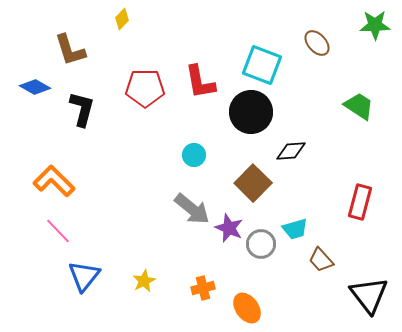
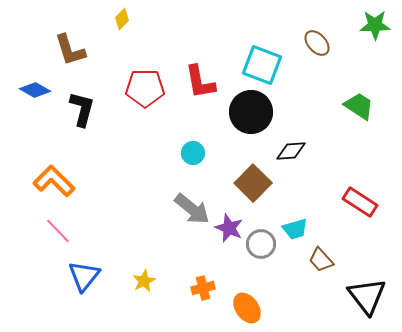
blue diamond: moved 3 px down
cyan circle: moved 1 px left, 2 px up
red rectangle: rotated 72 degrees counterclockwise
black triangle: moved 2 px left, 1 px down
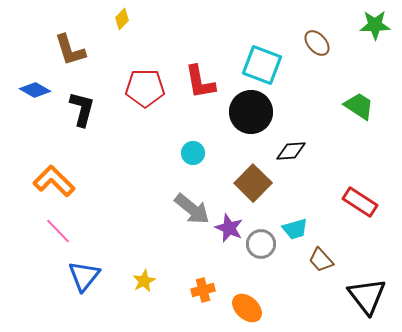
orange cross: moved 2 px down
orange ellipse: rotated 12 degrees counterclockwise
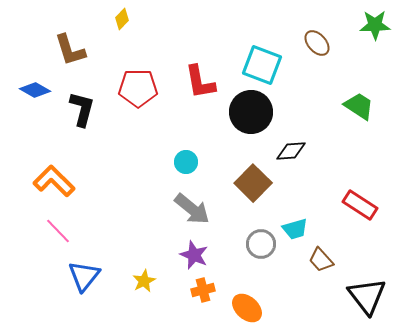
red pentagon: moved 7 px left
cyan circle: moved 7 px left, 9 px down
red rectangle: moved 3 px down
purple star: moved 35 px left, 27 px down
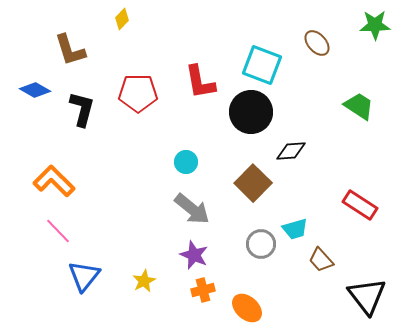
red pentagon: moved 5 px down
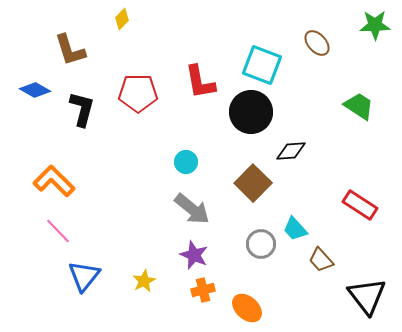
cyan trapezoid: rotated 64 degrees clockwise
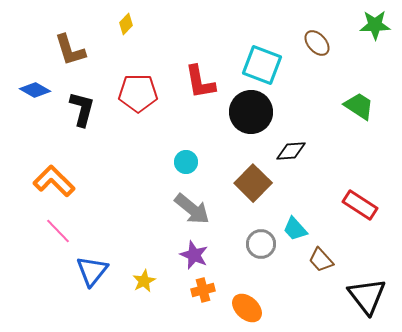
yellow diamond: moved 4 px right, 5 px down
blue triangle: moved 8 px right, 5 px up
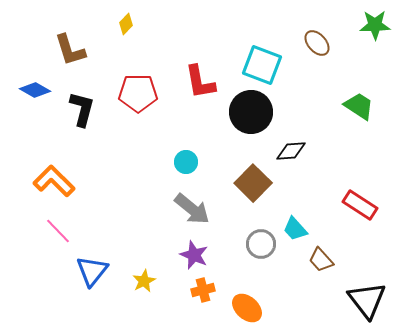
black triangle: moved 4 px down
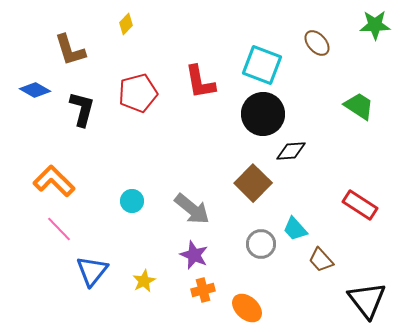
red pentagon: rotated 15 degrees counterclockwise
black circle: moved 12 px right, 2 px down
cyan circle: moved 54 px left, 39 px down
pink line: moved 1 px right, 2 px up
